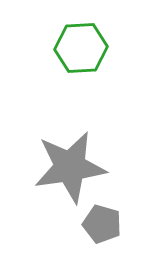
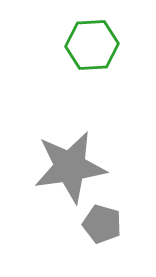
green hexagon: moved 11 px right, 3 px up
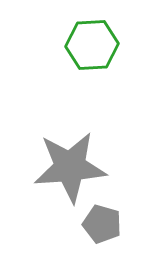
gray star: rotated 4 degrees clockwise
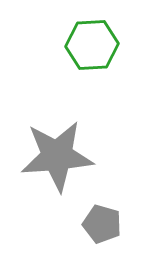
gray star: moved 13 px left, 11 px up
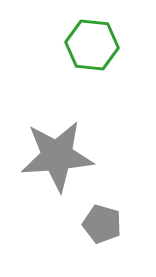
green hexagon: rotated 9 degrees clockwise
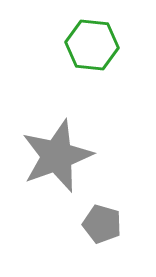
gray star: rotated 16 degrees counterclockwise
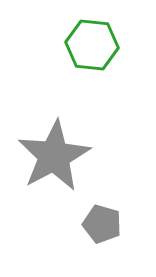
gray star: moved 3 px left; rotated 8 degrees counterclockwise
